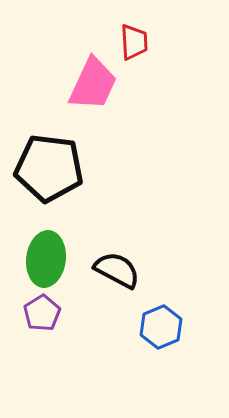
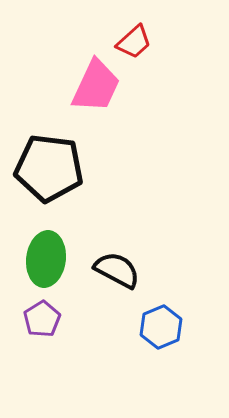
red trapezoid: rotated 51 degrees clockwise
pink trapezoid: moved 3 px right, 2 px down
purple pentagon: moved 6 px down
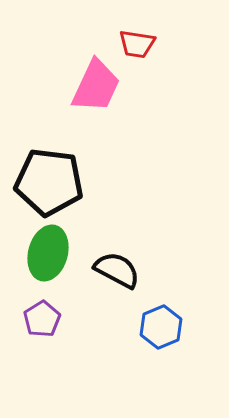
red trapezoid: moved 3 px right, 2 px down; rotated 51 degrees clockwise
black pentagon: moved 14 px down
green ellipse: moved 2 px right, 6 px up; rotated 8 degrees clockwise
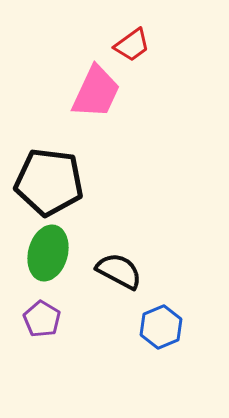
red trapezoid: moved 5 px left, 1 px down; rotated 45 degrees counterclockwise
pink trapezoid: moved 6 px down
black semicircle: moved 2 px right, 1 px down
purple pentagon: rotated 9 degrees counterclockwise
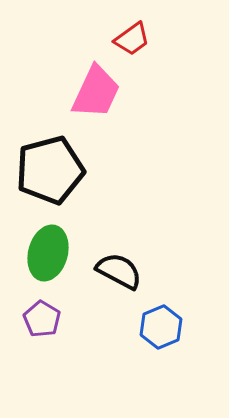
red trapezoid: moved 6 px up
black pentagon: moved 1 px right, 12 px up; rotated 22 degrees counterclockwise
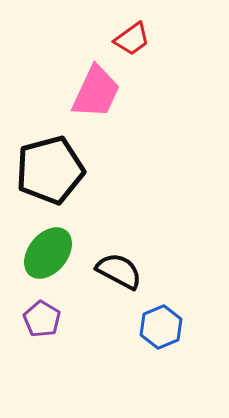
green ellipse: rotated 24 degrees clockwise
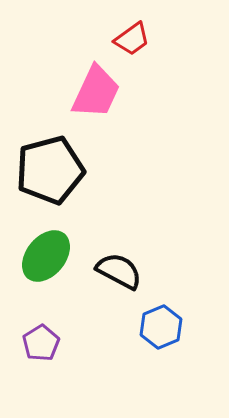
green ellipse: moved 2 px left, 3 px down
purple pentagon: moved 1 px left, 24 px down; rotated 9 degrees clockwise
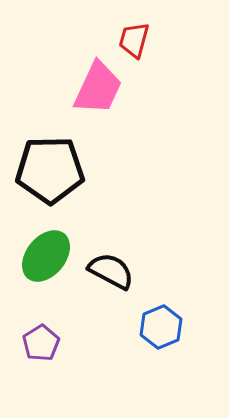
red trapezoid: moved 2 px right, 1 px down; rotated 141 degrees clockwise
pink trapezoid: moved 2 px right, 4 px up
black pentagon: rotated 14 degrees clockwise
black semicircle: moved 8 px left
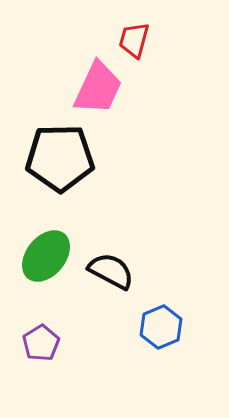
black pentagon: moved 10 px right, 12 px up
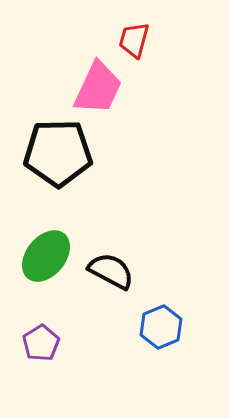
black pentagon: moved 2 px left, 5 px up
